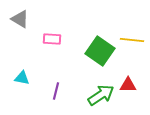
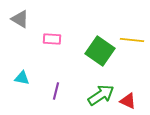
red triangle: moved 16 px down; rotated 24 degrees clockwise
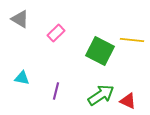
pink rectangle: moved 4 px right, 6 px up; rotated 48 degrees counterclockwise
green square: rotated 8 degrees counterclockwise
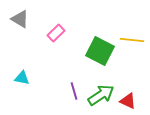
purple line: moved 18 px right; rotated 30 degrees counterclockwise
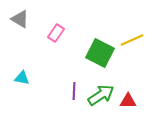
pink rectangle: rotated 12 degrees counterclockwise
yellow line: rotated 30 degrees counterclockwise
green square: moved 2 px down
purple line: rotated 18 degrees clockwise
red triangle: rotated 24 degrees counterclockwise
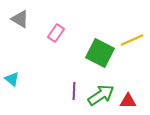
cyan triangle: moved 10 px left, 1 px down; rotated 28 degrees clockwise
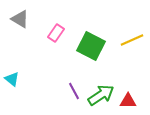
green square: moved 9 px left, 7 px up
purple line: rotated 30 degrees counterclockwise
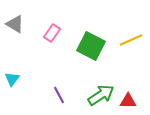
gray triangle: moved 5 px left, 5 px down
pink rectangle: moved 4 px left
yellow line: moved 1 px left
cyan triangle: rotated 28 degrees clockwise
purple line: moved 15 px left, 4 px down
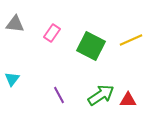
gray triangle: rotated 24 degrees counterclockwise
red triangle: moved 1 px up
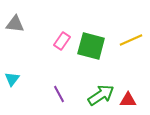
pink rectangle: moved 10 px right, 8 px down
green square: rotated 12 degrees counterclockwise
purple line: moved 1 px up
